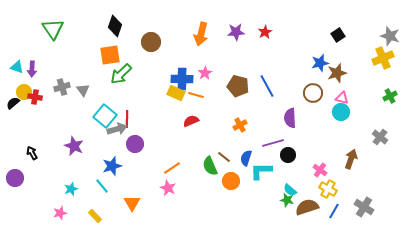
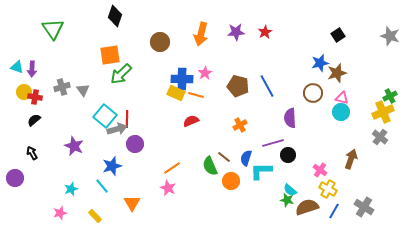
black diamond at (115, 26): moved 10 px up
brown circle at (151, 42): moved 9 px right
yellow cross at (383, 58): moved 54 px down
black semicircle at (13, 103): moved 21 px right, 17 px down
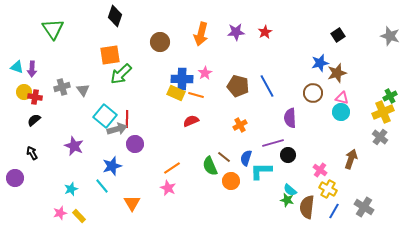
brown semicircle at (307, 207): rotated 65 degrees counterclockwise
yellow rectangle at (95, 216): moved 16 px left
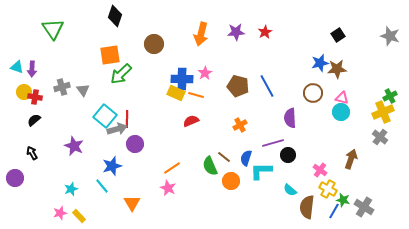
brown circle at (160, 42): moved 6 px left, 2 px down
brown star at (337, 73): moved 4 px up; rotated 12 degrees clockwise
green star at (287, 200): moved 56 px right
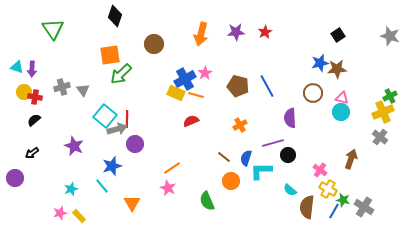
blue cross at (182, 79): moved 3 px right; rotated 30 degrees counterclockwise
black arrow at (32, 153): rotated 96 degrees counterclockwise
green semicircle at (210, 166): moved 3 px left, 35 px down
